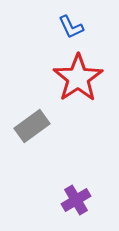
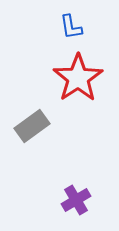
blue L-shape: rotated 16 degrees clockwise
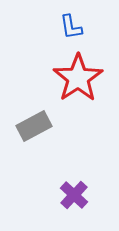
gray rectangle: moved 2 px right; rotated 8 degrees clockwise
purple cross: moved 2 px left, 5 px up; rotated 16 degrees counterclockwise
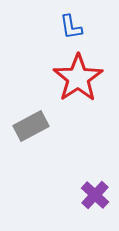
gray rectangle: moved 3 px left
purple cross: moved 21 px right
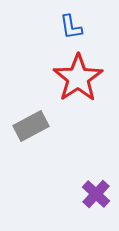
purple cross: moved 1 px right, 1 px up
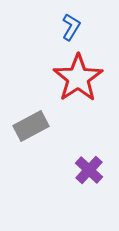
blue L-shape: rotated 140 degrees counterclockwise
purple cross: moved 7 px left, 24 px up
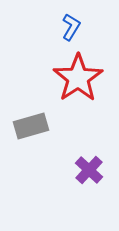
gray rectangle: rotated 12 degrees clockwise
